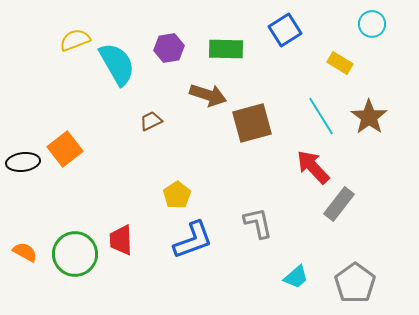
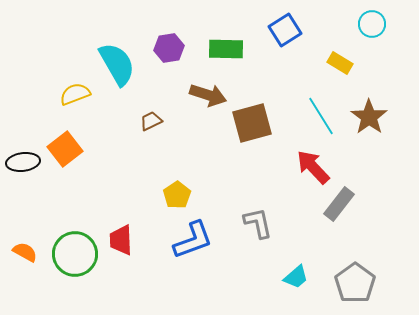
yellow semicircle: moved 54 px down
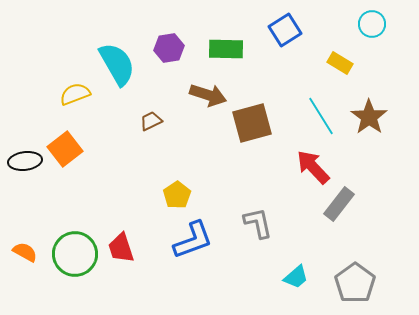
black ellipse: moved 2 px right, 1 px up
red trapezoid: moved 8 px down; rotated 16 degrees counterclockwise
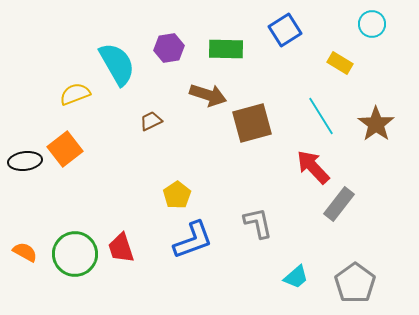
brown star: moved 7 px right, 7 px down
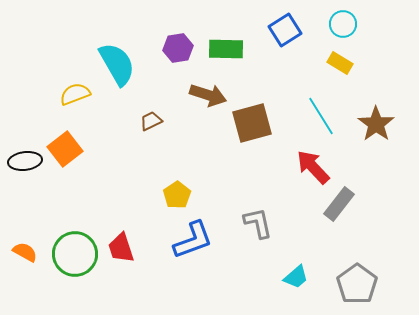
cyan circle: moved 29 px left
purple hexagon: moved 9 px right
gray pentagon: moved 2 px right, 1 px down
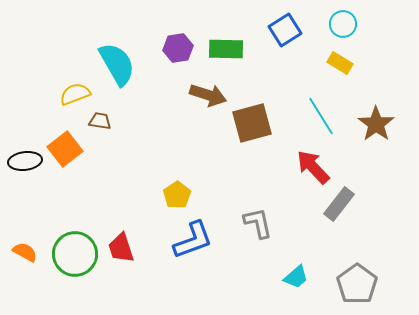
brown trapezoid: moved 51 px left; rotated 35 degrees clockwise
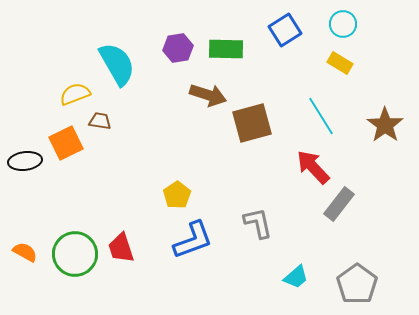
brown star: moved 9 px right, 1 px down
orange square: moved 1 px right, 6 px up; rotated 12 degrees clockwise
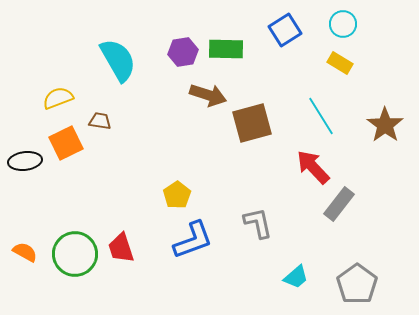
purple hexagon: moved 5 px right, 4 px down
cyan semicircle: moved 1 px right, 4 px up
yellow semicircle: moved 17 px left, 4 px down
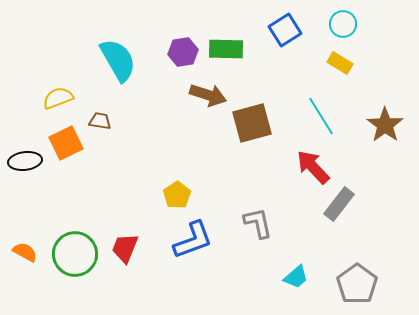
red trapezoid: moved 4 px right; rotated 40 degrees clockwise
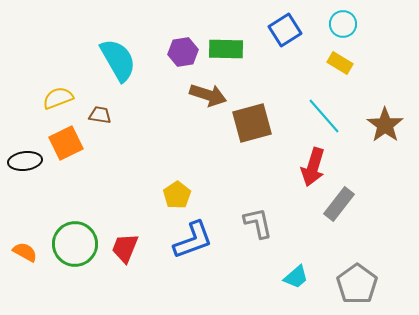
cyan line: moved 3 px right; rotated 9 degrees counterclockwise
brown trapezoid: moved 6 px up
red arrow: rotated 120 degrees counterclockwise
green circle: moved 10 px up
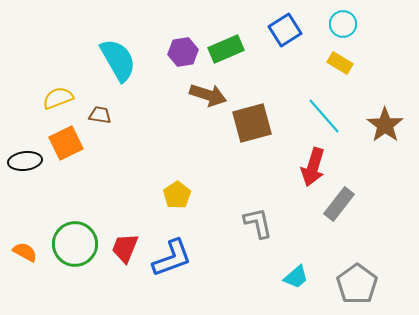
green rectangle: rotated 24 degrees counterclockwise
blue L-shape: moved 21 px left, 18 px down
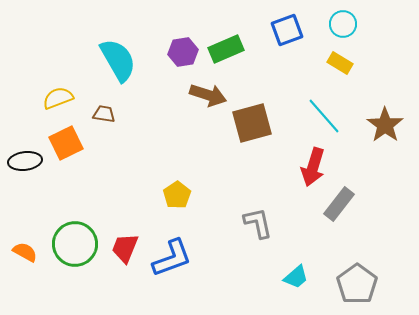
blue square: moved 2 px right; rotated 12 degrees clockwise
brown trapezoid: moved 4 px right, 1 px up
